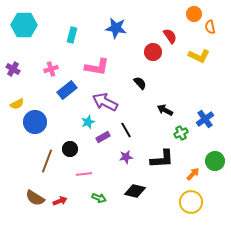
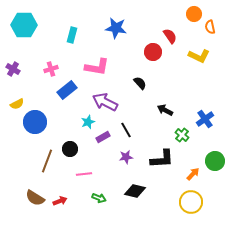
green cross: moved 1 px right, 2 px down; rotated 24 degrees counterclockwise
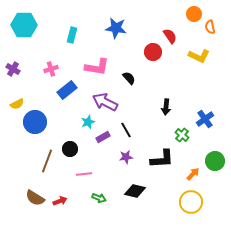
black semicircle: moved 11 px left, 5 px up
black arrow: moved 1 px right, 3 px up; rotated 112 degrees counterclockwise
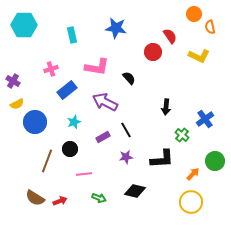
cyan rectangle: rotated 28 degrees counterclockwise
purple cross: moved 12 px down
cyan star: moved 14 px left
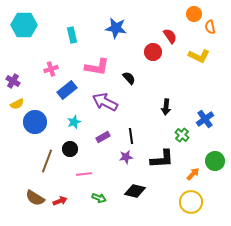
black line: moved 5 px right, 6 px down; rotated 21 degrees clockwise
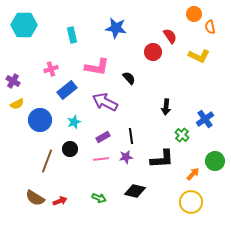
blue circle: moved 5 px right, 2 px up
pink line: moved 17 px right, 15 px up
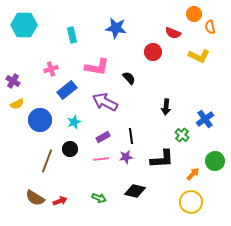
red semicircle: moved 3 px right, 3 px up; rotated 147 degrees clockwise
